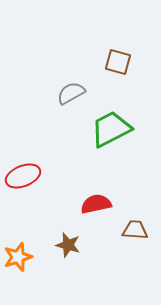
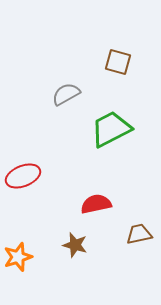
gray semicircle: moved 5 px left, 1 px down
brown trapezoid: moved 4 px right, 4 px down; rotated 16 degrees counterclockwise
brown star: moved 7 px right
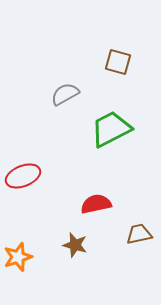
gray semicircle: moved 1 px left
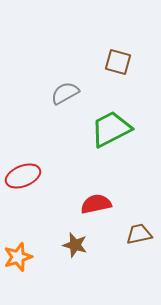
gray semicircle: moved 1 px up
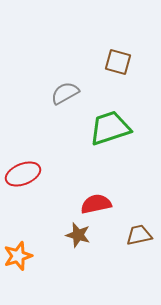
green trapezoid: moved 1 px left, 1 px up; rotated 9 degrees clockwise
red ellipse: moved 2 px up
brown trapezoid: moved 1 px down
brown star: moved 3 px right, 10 px up
orange star: moved 1 px up
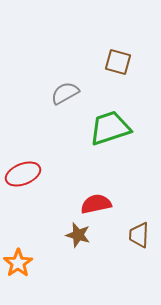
brown trapezoid: rotated 76 degrees counterclockwise
orange star: moved 7 px down; rotated 16 degrees counterclockwise
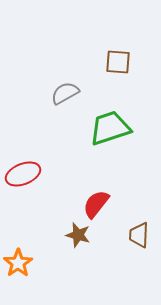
brown square: rotated 12 degrees counterclockwise
red semicircle: rotated 40 degrees counterclockwise
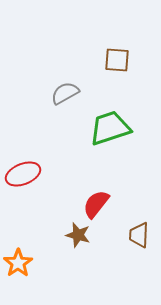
brown square: moved 1 px left, 2 px up
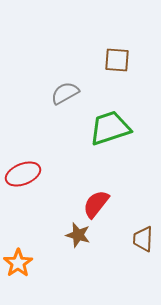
brown trapezoid: moved 4 px right, 4 px down
